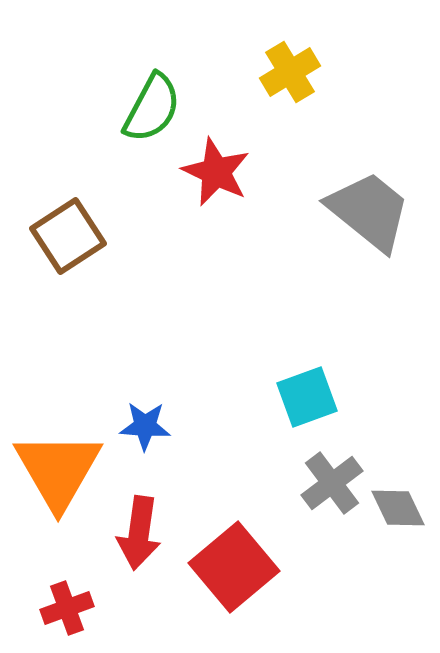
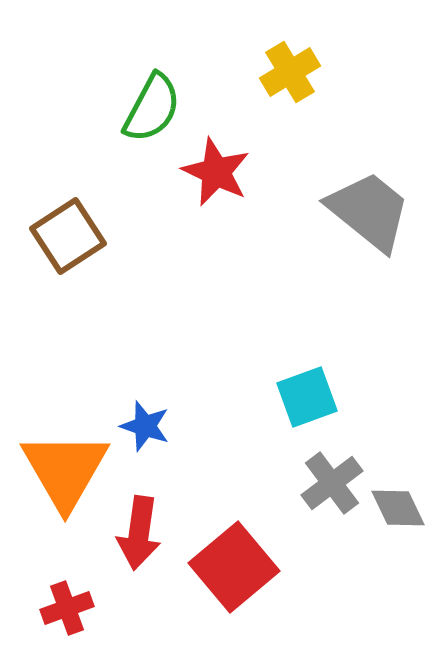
blue star: rotated 15 degrees clockwise
orange triangle: moved 7 px right
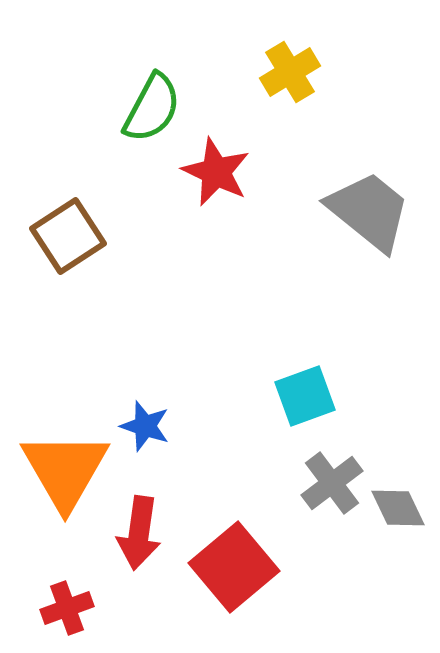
cyan square: moved 2 px left, 1 px up
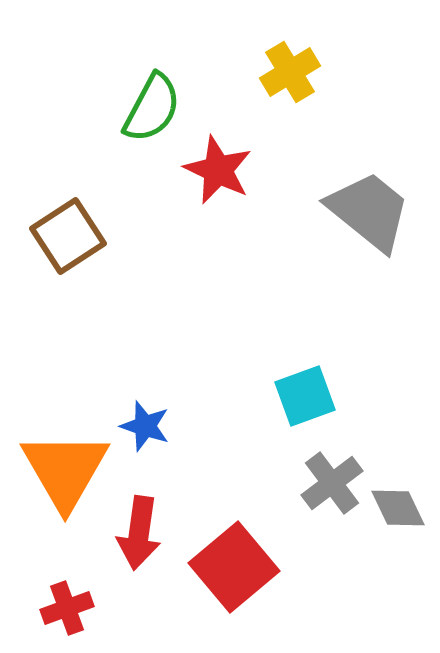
red star: moved 2 px right, 2 px up
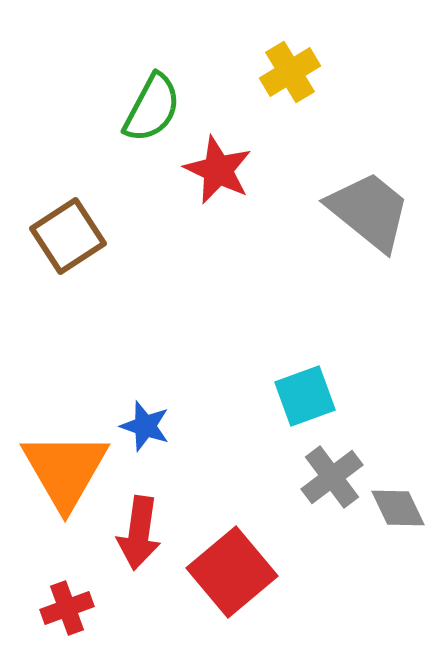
gray cross: moved 6 px up
red square: moved 2 px left, 5 px down
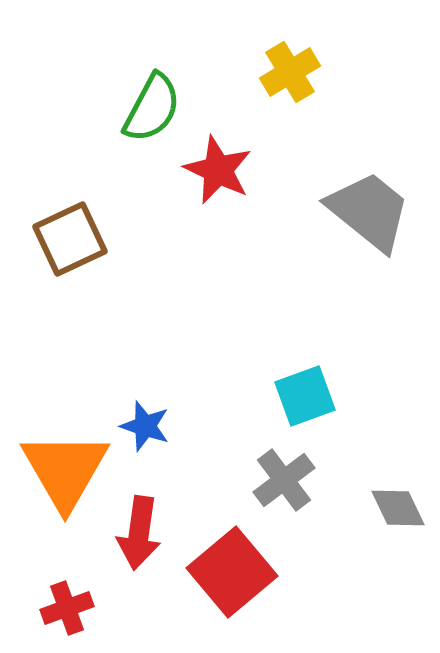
brown square: moved 2 px right, 3 px down; rotated 8 degrees clockwise
gray cross: moved 48 px left, 3 px down
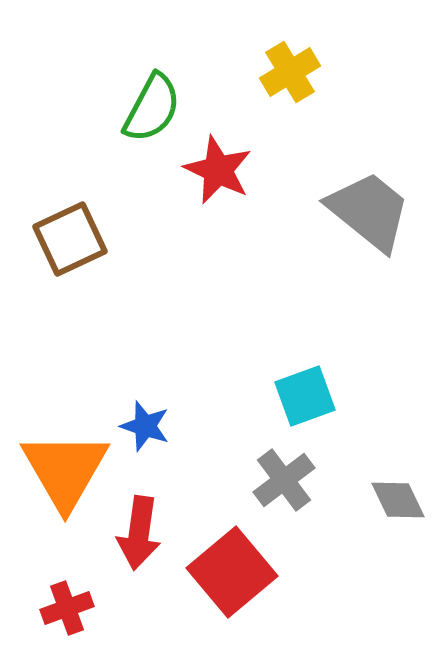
gray diamond: moved 8 px up
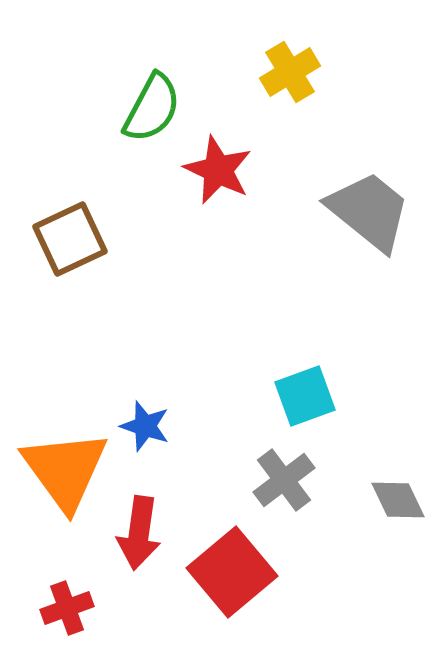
orange triangle: rotated 6 degrees counterclockwise
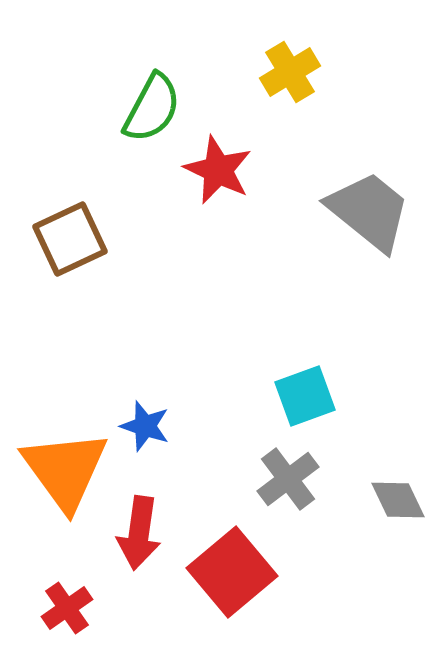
gray cross: moved 4 px right, 1 px up
red cross: rotated 15 degrees counterclockwise
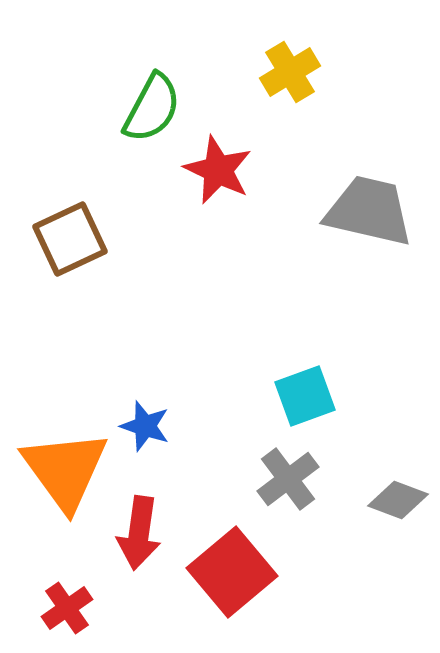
gray trapezoid: rotated 26 degrees counterclockwise
gray diamond: rotated 44 degrees counterclockwise
